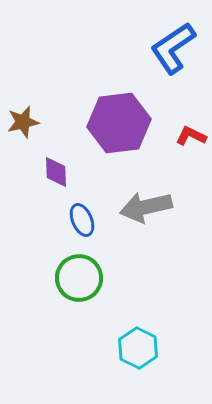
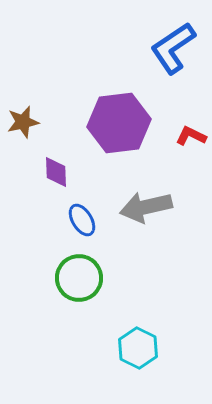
blue ellipse: rotated 8 degrees counterclockwise
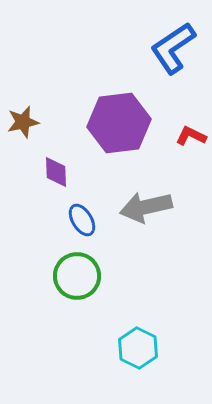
green circle: moved 2 px left, 2 px up
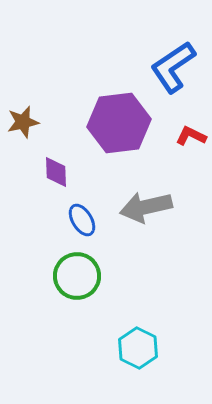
blue L-shape: moved 19 px down
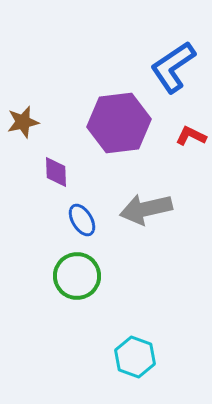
gray arrow: moved 2 px down
cyan hexagon: moved 3 px left, 9 px down; rotated 6 degrees counterclockwise
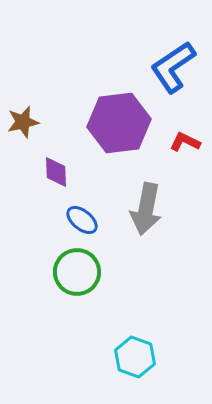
red L-shape: moved 6 px left, 6 px down
gray arrow: rotated 66 degrees counterclockwise
blue ellipse: rotated 20 degrees counterclockwise
green circle: moved 4 px up
